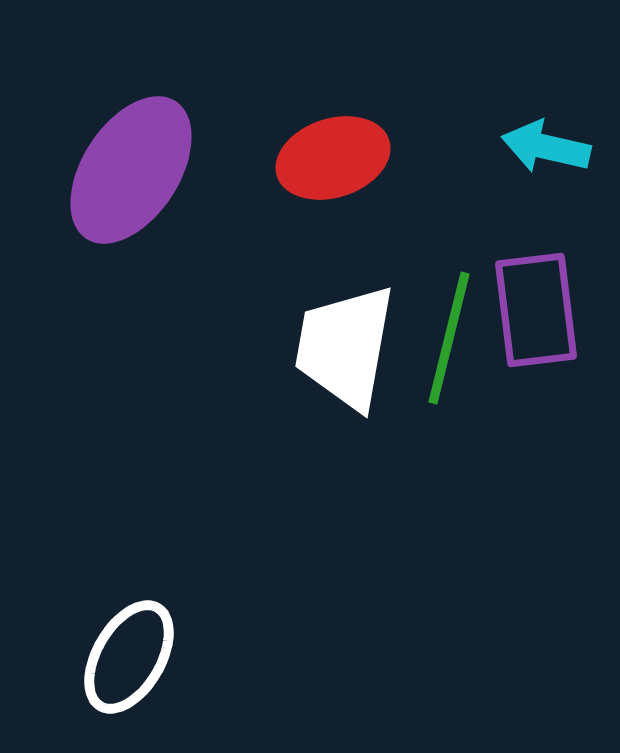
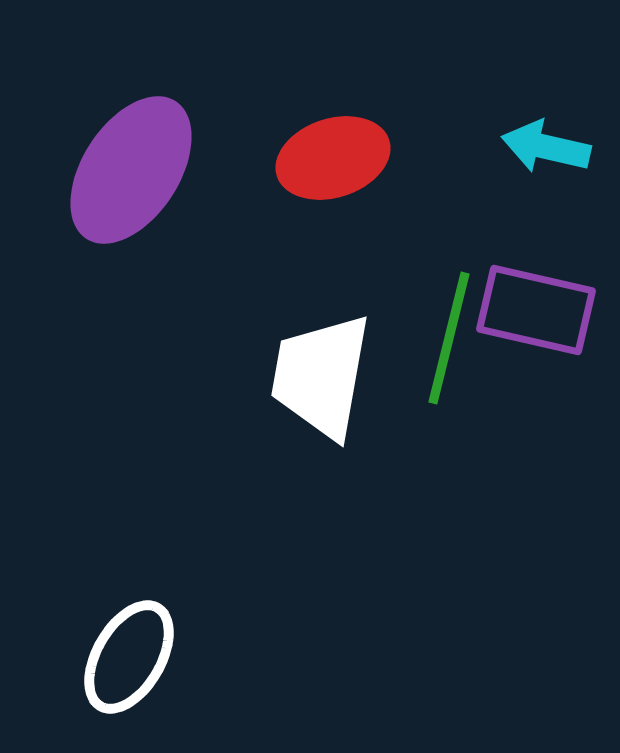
purple rectangle: rotated 70 degrees counterclockwise
white trapezoid: moved 24 px left, 29 px down
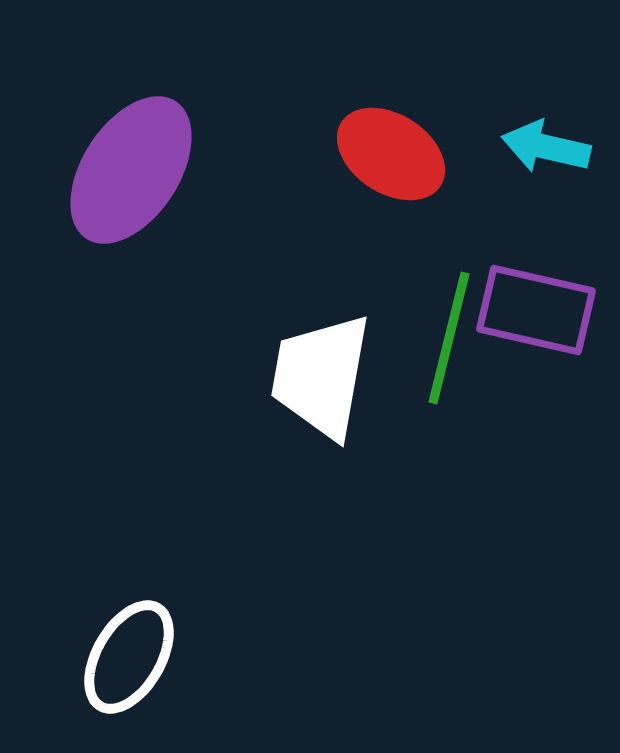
red ellipse: moved 58 px right, 4 px up; rotated 51 degrees clockwise
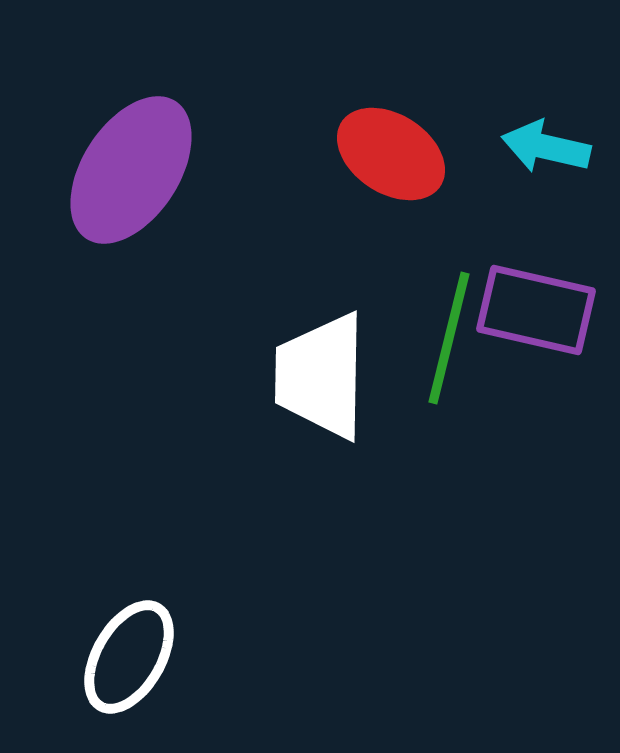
white trapezoid: rotated 9 degrees counterclockwise
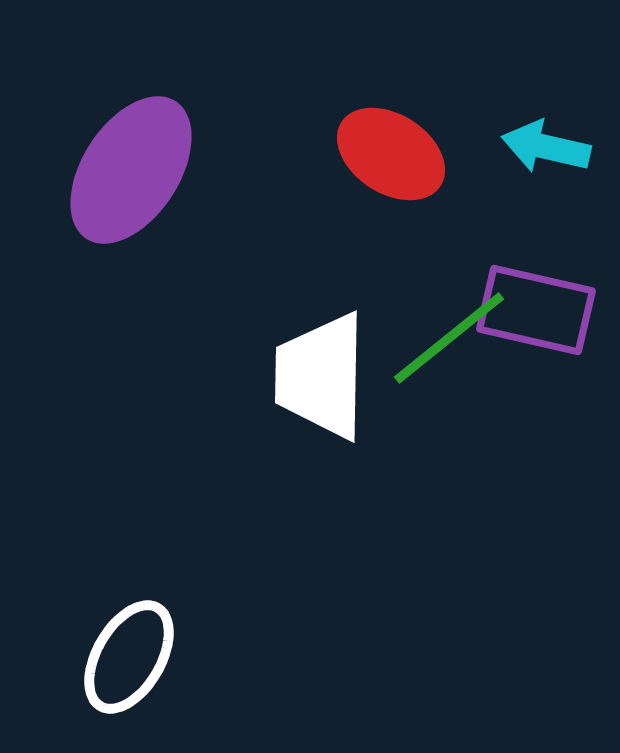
green line: rotated 37 degrees clockwise
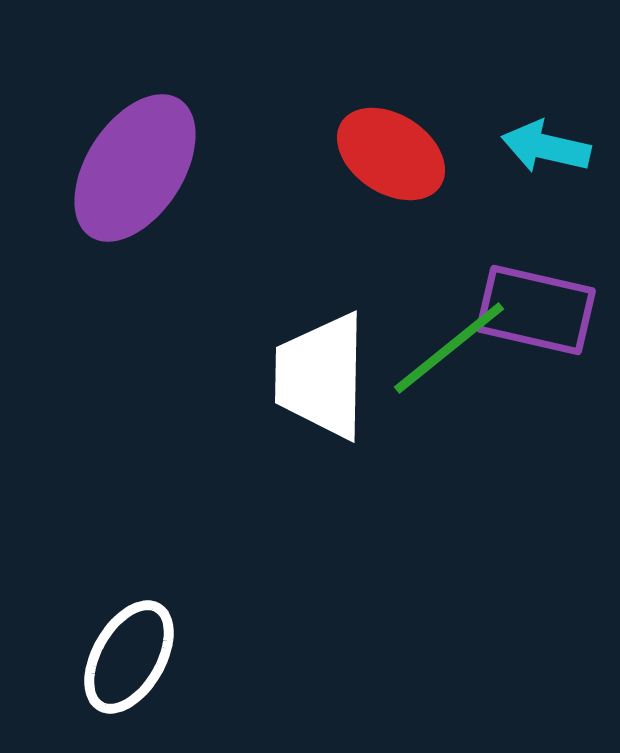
purple ellipse: moved 4 px right, 2 px up
green line: moved 10 px down
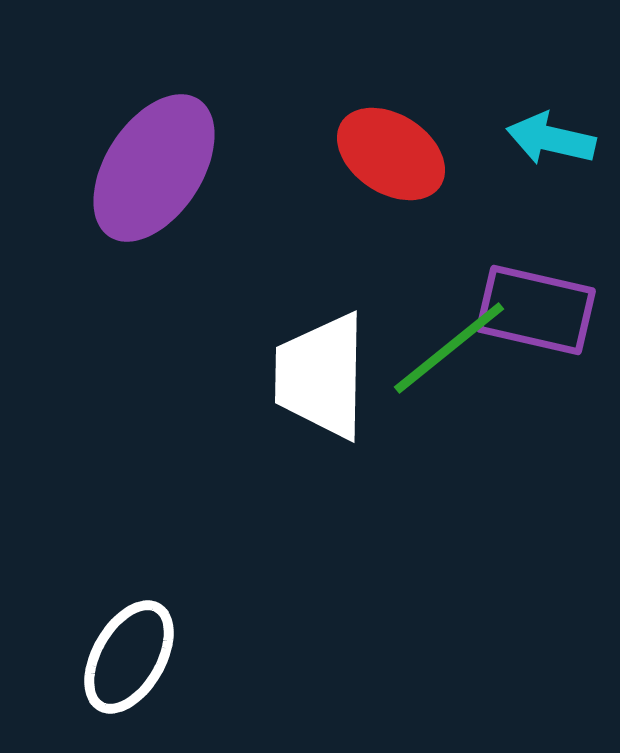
cyan arrow: moved 5 px right, 8 px up
purple ellipse: moved 19 px right
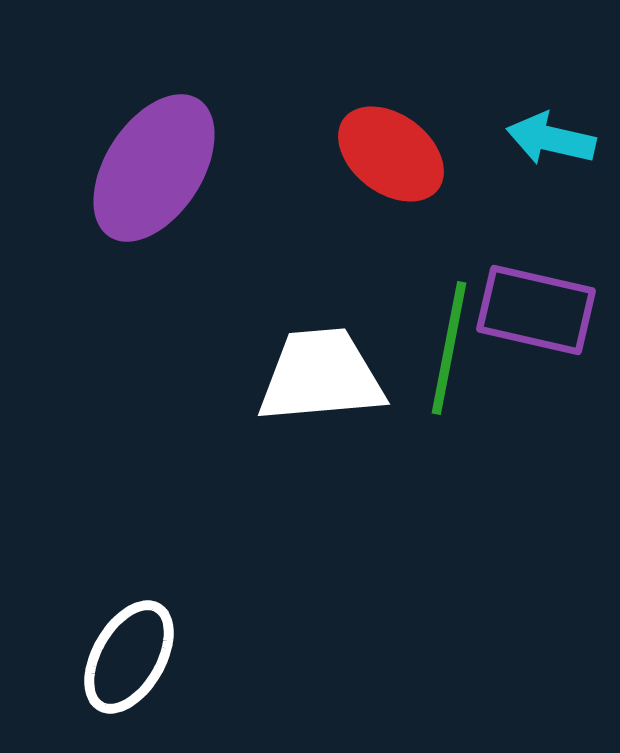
red ellipse: rotated 4 degrees clockwise
green line: rotated 40 degrees counterclockwise
white trapezoid: rotated 84 degrees clockwise
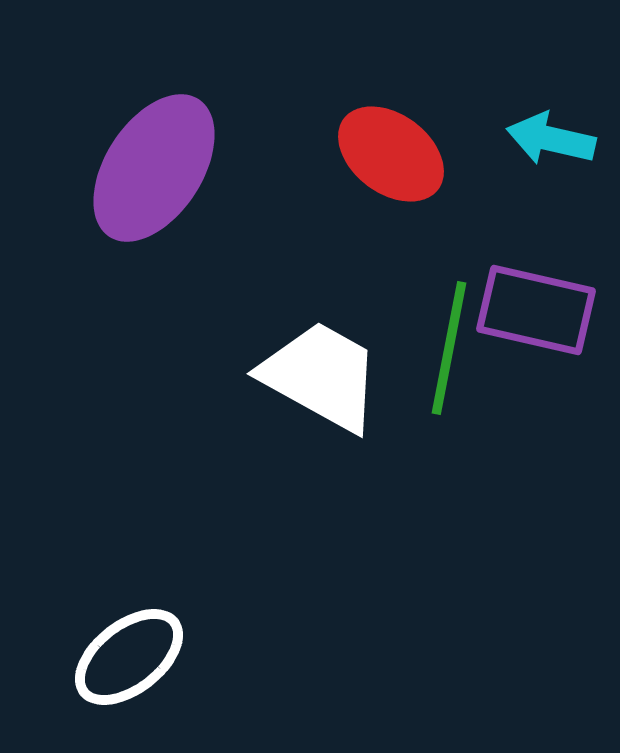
white trapezoid: rotated 34 degrees clockwise
white ellipse: rotated 22 degrees clockwise
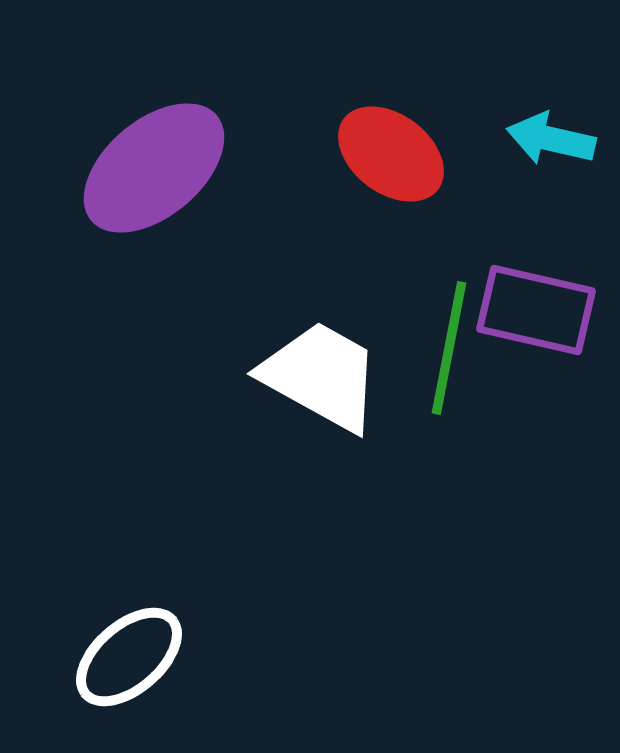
purple ellipse: rotated 17 degrees clockwise
white ellipse: rotated 3 degrees counterclockwise
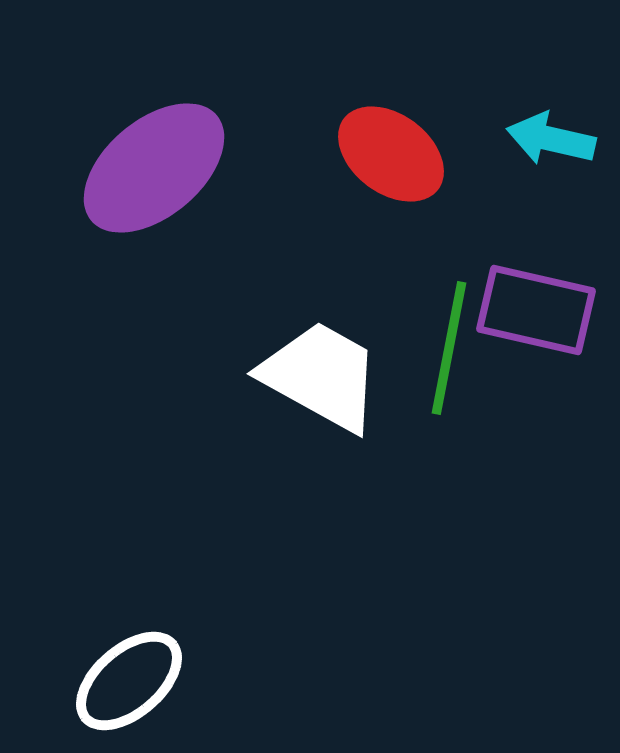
white ellipse: moved 24 px down
